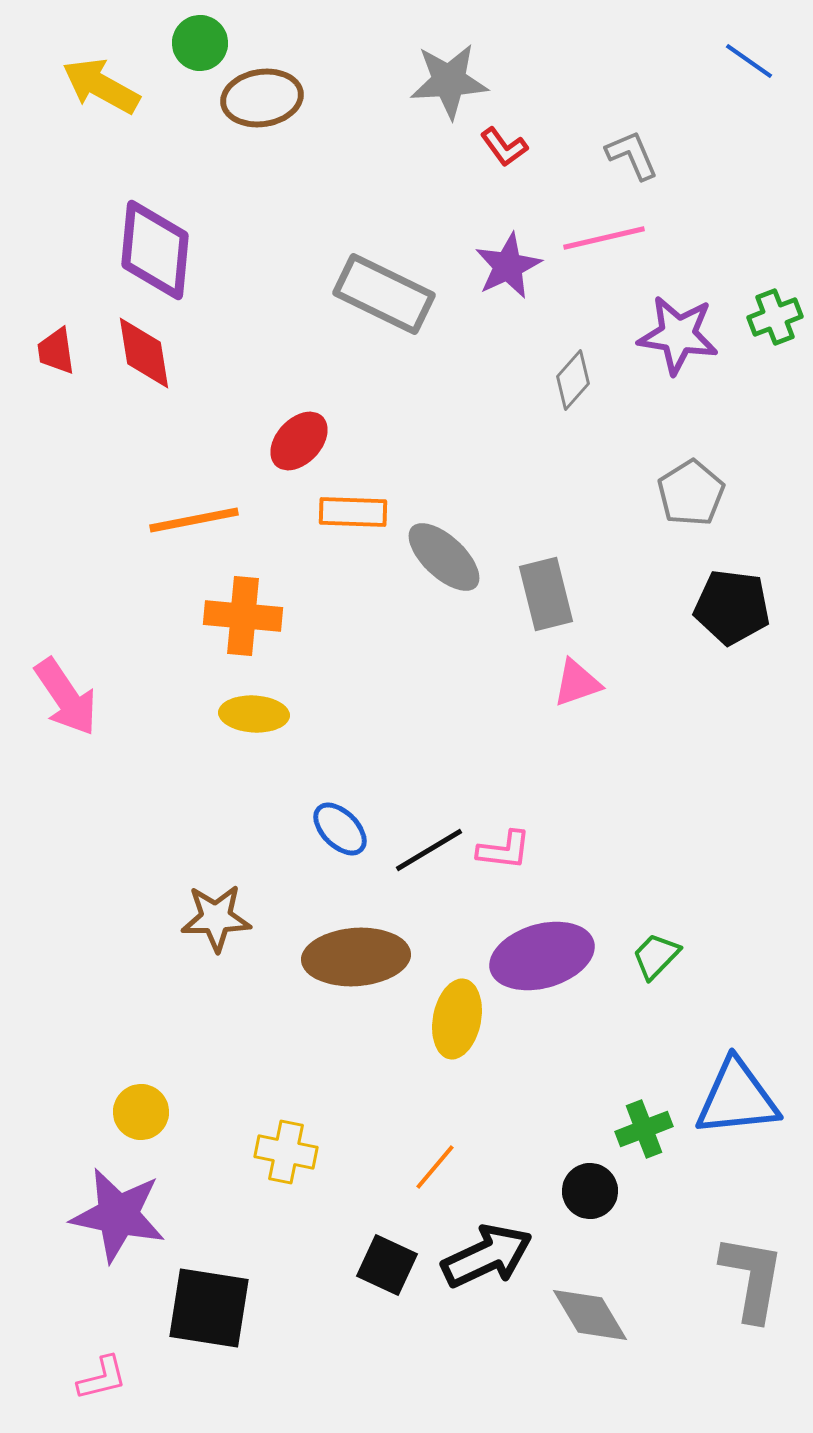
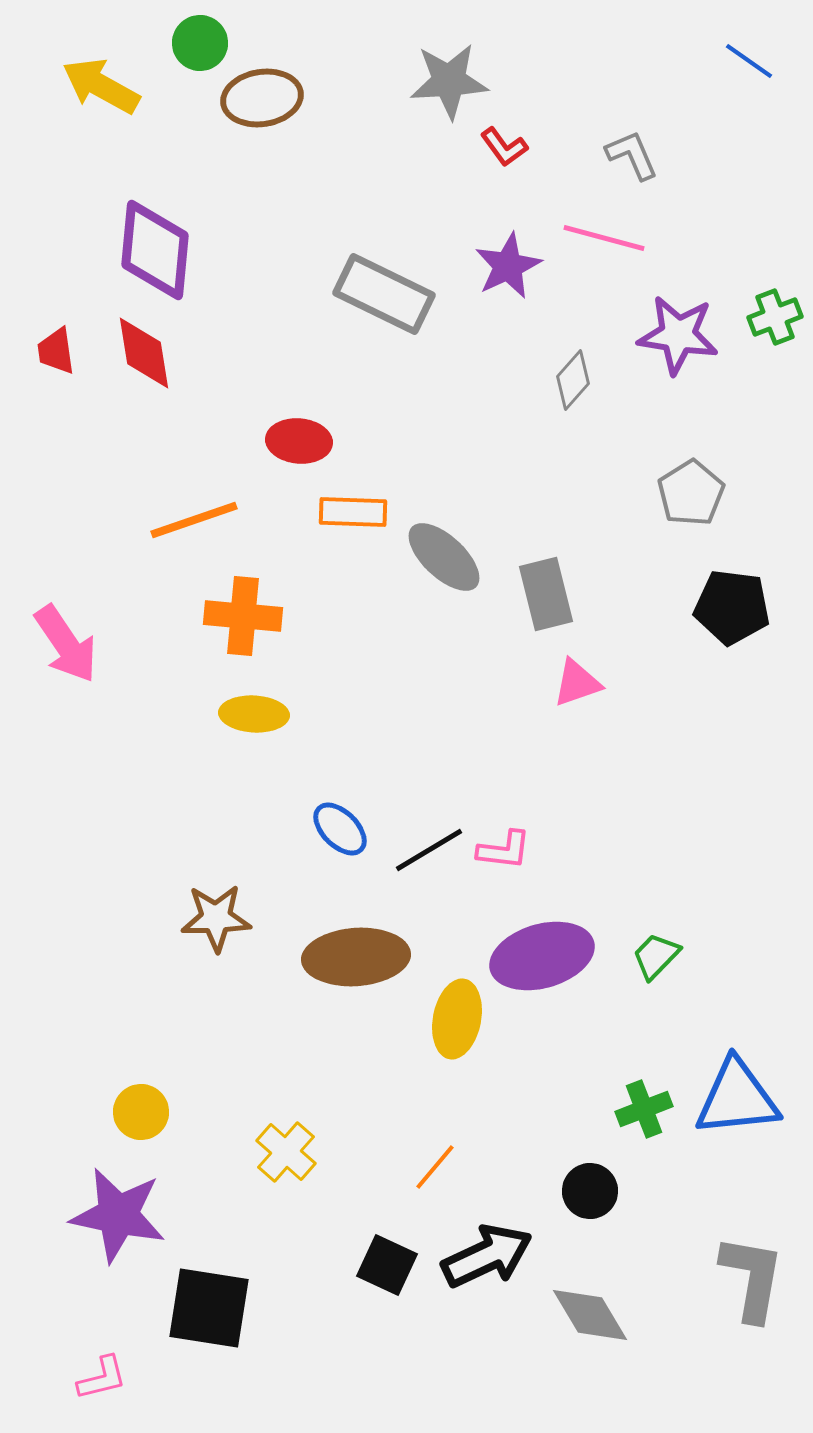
pink line at (604, 238): rotated 28 degrees clockwise
red ellipse at (299, 441): rotated 52 degrees clockwise
orange line at (194, 520): rotated 8 degrees counterclockwise
pink arrow at (66, 697): moved 53 px up
green cross at (644, 1129): moved 20 px up
yellow cross at (286, 1152): rotated 30 degrees clockwise
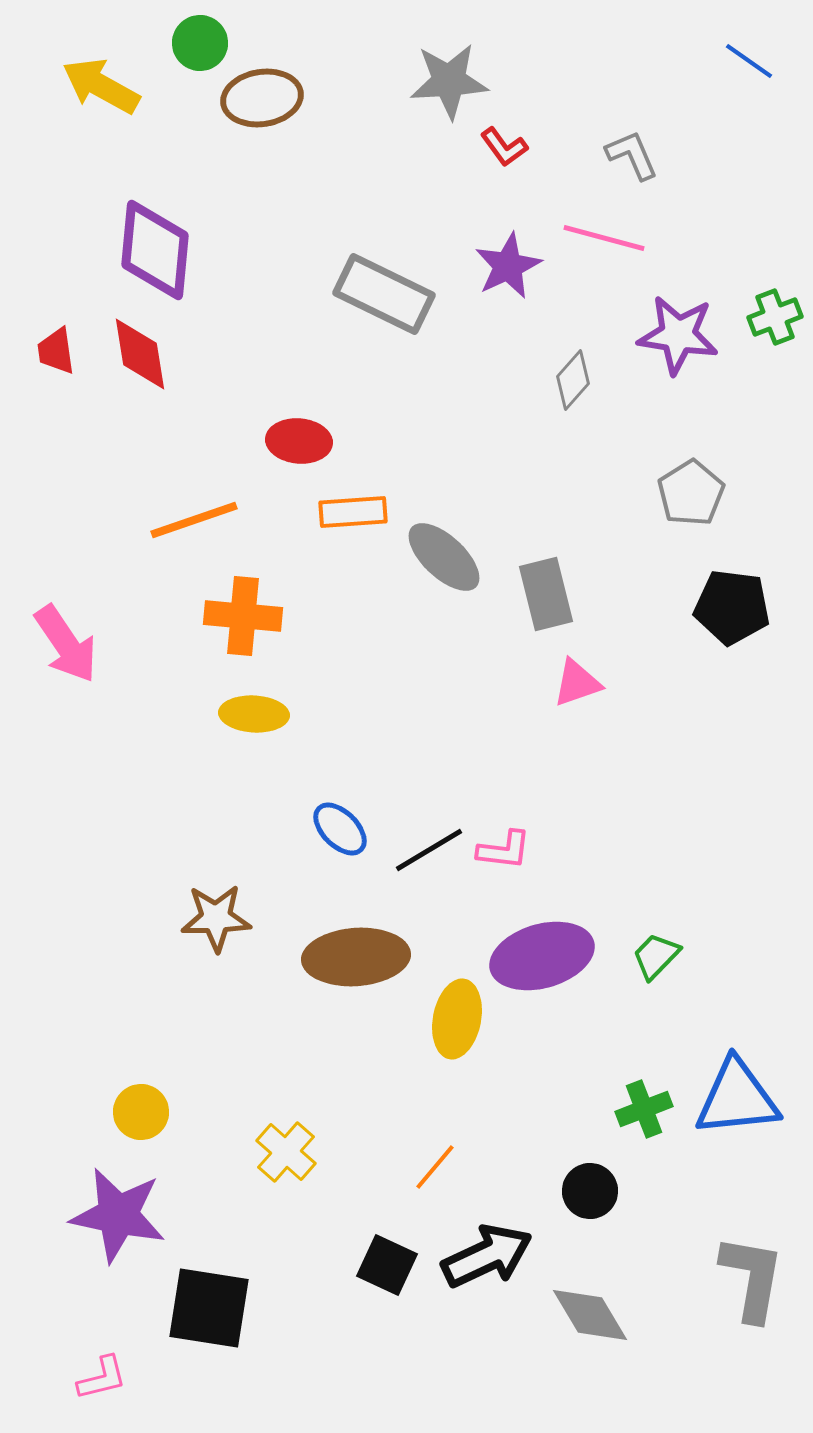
red diamond at (144, 353): moved 4 px left, 1 px down
orange rectangle at (353, 512): rotated 6 degrees counterclockwise
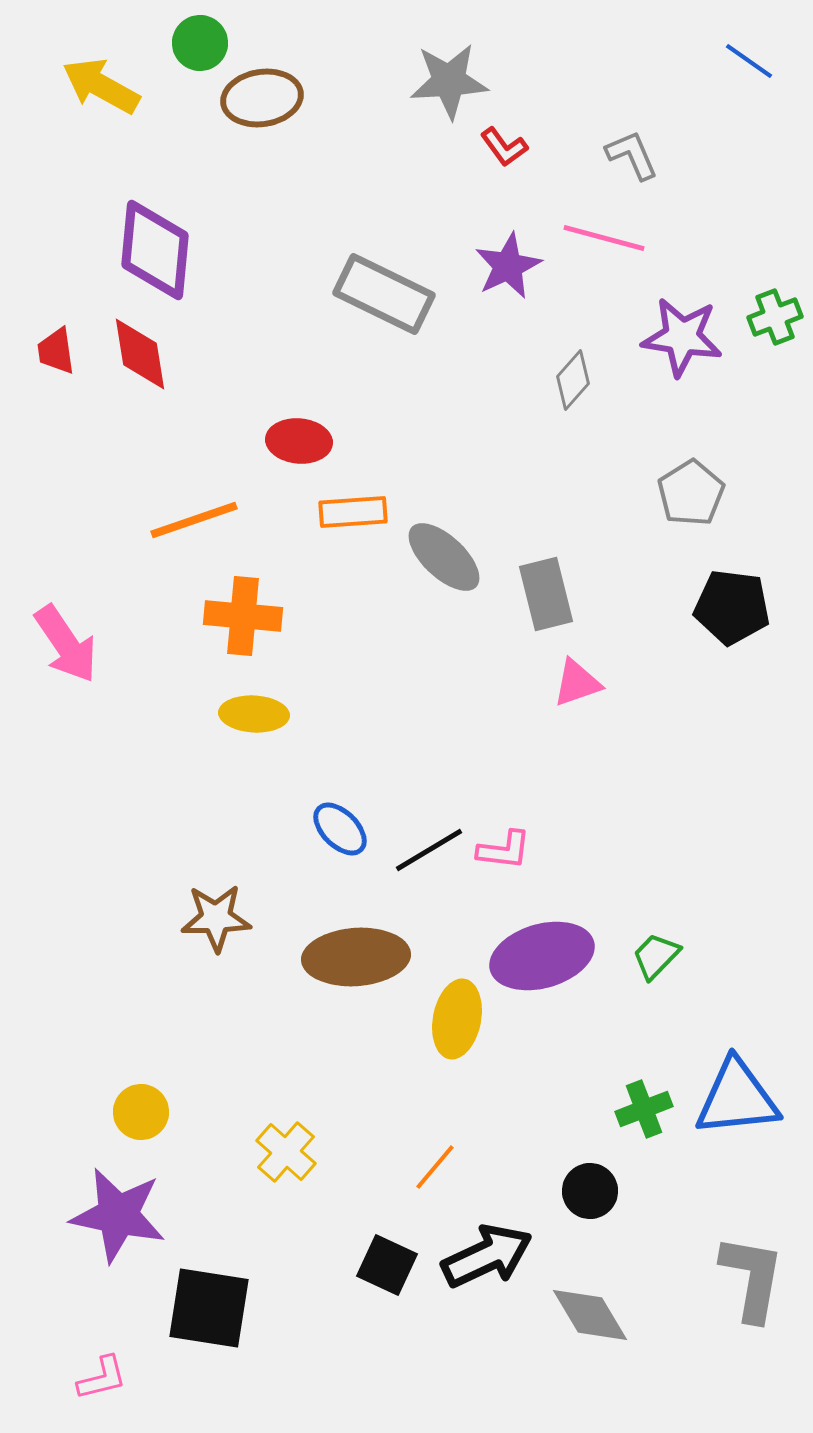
purple star at (678, 335): moved 4 px right, 2 px down
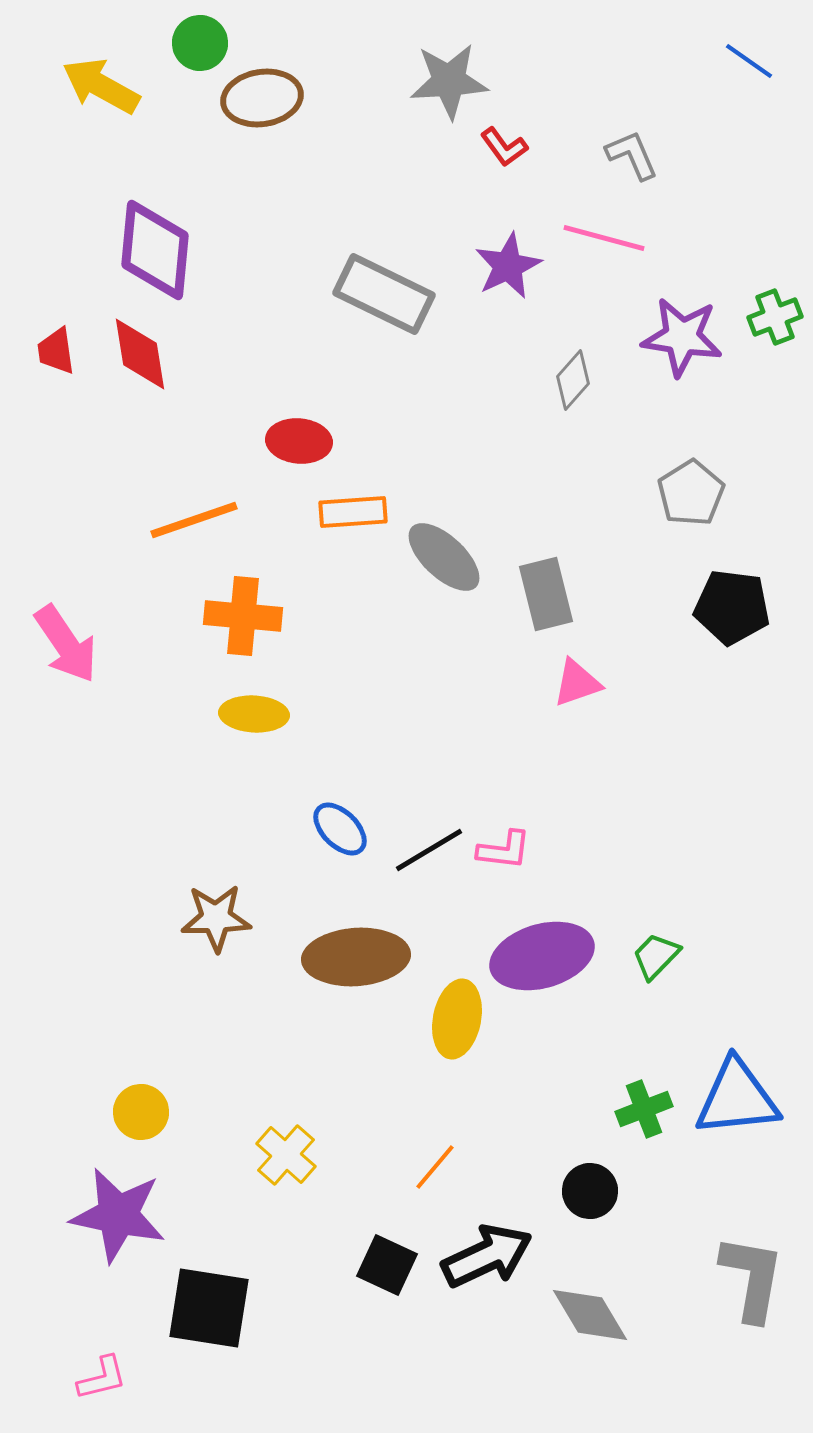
yellow cross at (286, 1152): moved 3 px down
